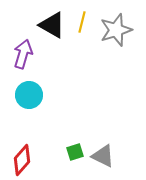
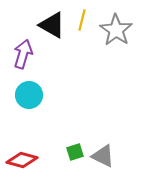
yellow line: moved 2 px up
gray star: rotated 20 degrees counterclockwise
red diamond: rotated 64 degrees clockwise
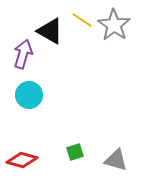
yellow line: rotated 70 degrees counterclockwise
black triangle: moved 2 px left, 6 px down
gray star: moved 2 px left, 5 px up
gray triangle: moved 13 px right, 4 px down; rotated 10 degrees counterclockwise
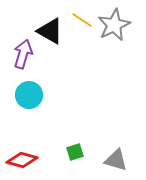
gray star: rotated 12 degrees clockwise
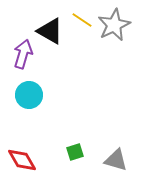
red diamond: rotated 44 degrees clockwise
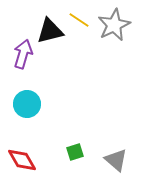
yellow line: moved 3 px left
black triangle: rotated 44 degrees counterclockwise
cyan circle: moved 2 px left, 9 px down
gray triangle: rotated 25 degrees clockwise
